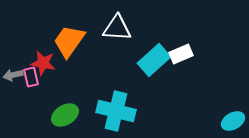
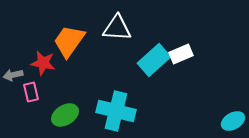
pink rectangle: moved 15 px down
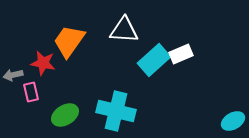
white triangle: moved 7 px right, 2 px down
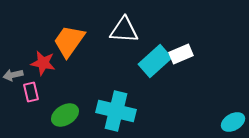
cyan rectangle: moved 1 px right, 1 px down
cyan ellipse: moved 1 px down
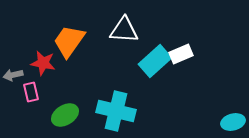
cyan ellipse: rotated 15 degrees clockwise
